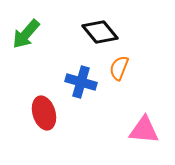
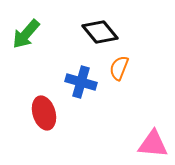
pink triangle: moved 9 px right, 14 px down
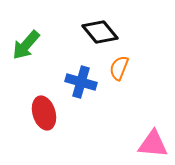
green arrow: moved 11 px down
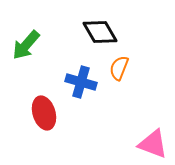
black diamond: rotated 9 degrees clockwise
pink triangle: rotated 16 degrees clockwise
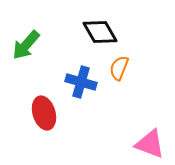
pink triangle: moved 3 px left
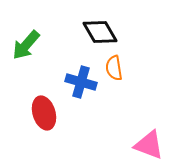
orange semicircle: moved 5 px left; rotated 30 degrees counterclockwise
pink triangle: moved 1 px left, 1 px down
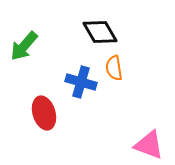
green arrow: moved 2 px left, 1 px down
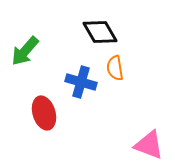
green arrow: moved 1 px right, 5 px down
orange semicircle: moved 1 px right
